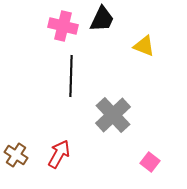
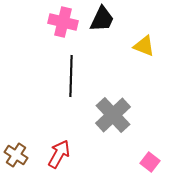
pink cross: moved 4 px up
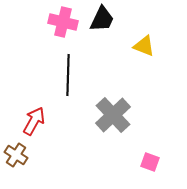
black line: moved 3 px left, 1 px up
red arrow: moved 25 px left, 33 px up
pink square: rotated 18 degrees counterclockwise
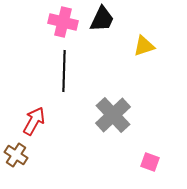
yellow triangle: rotated 40 degrees counterclockwise
black line: moved 4 px left, 4 px up
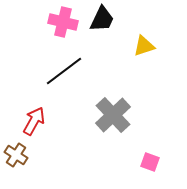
black line: rotated 51 degrees clockwise
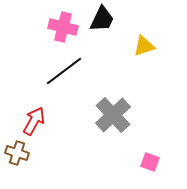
pink cross: moved 5 px down
brown cross: moved 1 px right, 2 px up; rotated 15 degrees counterclockwise
